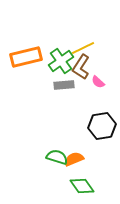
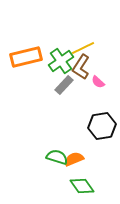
gray rectangle: rotated 42 degrees counterclockwise
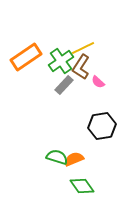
orange rectangle: rotated 20 degrees counterclockwise
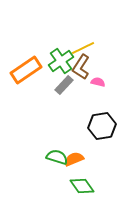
orange rectangle: moved 13 px down
pink semicircle: rotated 152 degrees clockwise
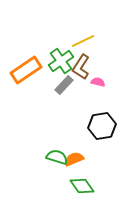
yellow line: moved 7 px up
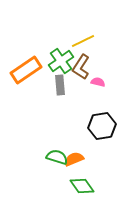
gray rectangle: moved 4 px left; rotated 48 degrees counterclockwise
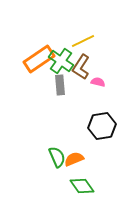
green cross: rotated 20 degrees counterclockwise
orange rectangle: moved 13 px right, 11 px up
green semicircle: rotated 50 degrees clockwise
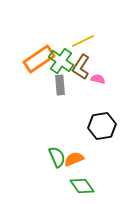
pink semicircle: moved 3 px up
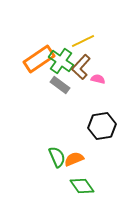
brown L-shape: rotated 10 degrees clockwise
gray rectangle: rotated 48 degrees counterclockwise
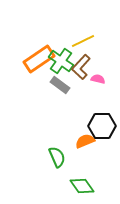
black hexagon: rotated 8 degrees clockwise
orange semicircle: moved 11 px right, 18 px up
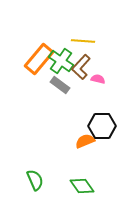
yellow line: rotated 30 degrees clockwise
orange rectangle: rotated 16 degrees counterclockwise
green semicircle: moved 22 px left, 23 px down
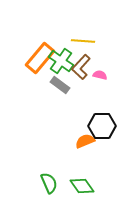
orange rectangle: moved 1 px right, 1 px up
pink semicircle: moved 2 px right, 4 px up
green semicircle: moved 14 px right, 3 px down
